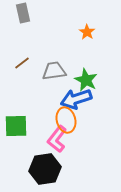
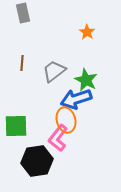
brown line: rotated 49 degrees counterclockwise
gray trapezoid: rotated 30 degrees counterclockwise
pink L-shape: moved 1 px right, 1 px up
black hexagon: moved 8 px left, 8 px up
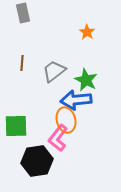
blue arrow: moved 1 px down; rotated 12 degrees clockwise
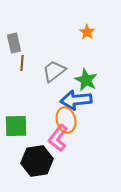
gray rectangle: moved 9 px left, 30 px down
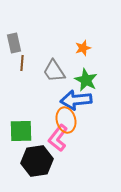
orange star: moved 4 px left, 16 px down; rotated 21 degrees clockwise
gray trapezoid: rotated 85 degrees counterclockwise
green square: moved 5 px right, 5 px down
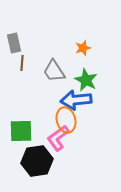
pink L-shape: rotated 16 degrees clockwise
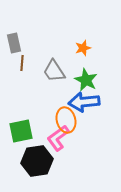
blue arrow: moved 8 px right, 2 px down
green square: rotated 10 degrees counterclockwise
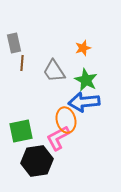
pink L-shape: rotated 8 degrees clockwise
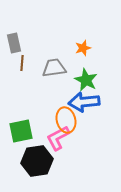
gray trapezoid: moved 3 px up; rotated 115 degrees clockwise
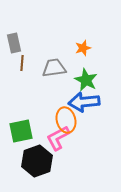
black hexagon: rotated 12 degrees counterclockwise
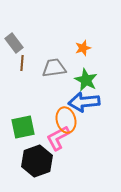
gray rectangle: rotated 24 degrees counterclockwise
green square: moved 2 px right, 4 px up
